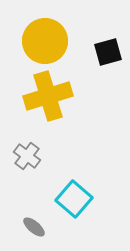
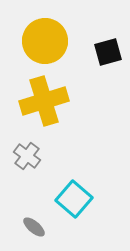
yellow cross: moved 4 px left, 5 px down
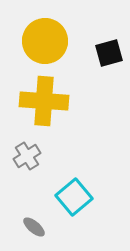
black square: moved 1 px right, 1 px down
yellow cross: rotated 21 degrees clockwise
gray cross: rotated 20 degrees clockwise
cyan square: moved 2 px up; rotated 9 degrees clockwise
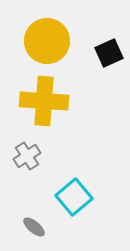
yellow circle: moved 2 px right
black square: rotated 8 degrees counterclockwise
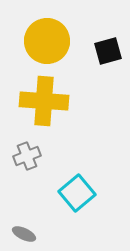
black square: moved 1 px left, 2 px up; rotated 8 degrees clockwise
gray cross: rotated 12 degrees clockwise
cyan square: moved 3 px right, 4 px up
gray ellipse: moved 10 px left, 7 px down; rotated 15 degrees counterclockwise
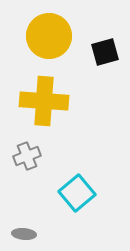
yellow circle: moved 2 px right, 5 px up
black square: moved 3 px left, 1 px down
gray ellipse: rotated 20 degrees counterclockwise
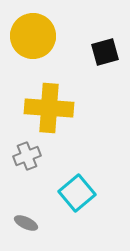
yellow circle: moved 16 px left
yellow cross: moved 5 px right, 7 px down
gray ellipse: moved 2 px right, 11 px up; rotated 20 degrees clockwise
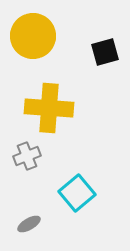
gray ellipse: moved 3 px right, 1 px down; rotated 55 degrees counterclockwise
